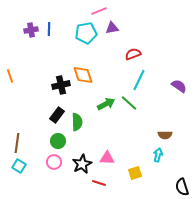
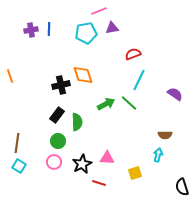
purple semicircle: moved 4 px left, 8 px down
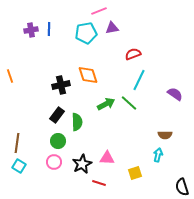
orange diamond: moved 5 px right
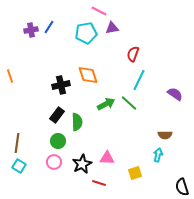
pink line: rotated 49 degrees clockwise
blue line: moved 2 px up; rotated 32 degrees clockwise
red semicircle: rotated 49 degrees counterclockwise
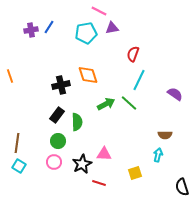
pink triangle: moved 3 px left, 4 px up
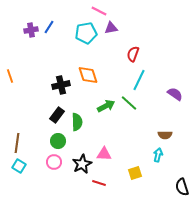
purple triangle: moved 1 px left
green arrow: moved 2 px down
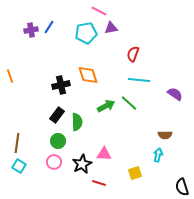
cyan line: rotated 70 degrees clockwise
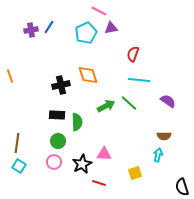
cyan pentagon: rotated 15 degrees counterclockwise
purple semicircle: moved 7 px left, 7 px down
black rectangle: rotated 56 degrees clockwise
brown semicircle: moved 1 px left, 1 px down
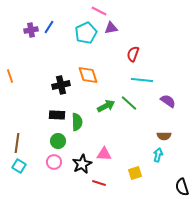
cyan line: moved 3 px right
